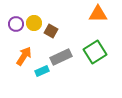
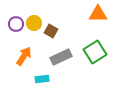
cyan rectangle: moved 8 px down; rotated 16 degrees clockwise
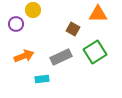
yellow circle: moved 1 px left, 13 px up
brown square: moved 22 px right, 2 px up
orange arrow: rotated 36 degrees clockwise
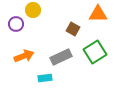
cyan rectangle: moved 3 px right, 1 px up
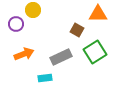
brown square: moved 4 px right, 1 px down
orange arrow: moved 2 px up
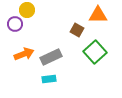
yellow circle: moved 6 px left
orange triangle: moved 1 px down
purple circle: moved 1 px left
green square: rotated 10 degrees counterclockwise
gray rectangle: moved 10 px left
cyan rectangle: moved 4 px right, 1 px down
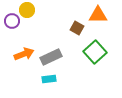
purple circle: moved 3 px left, 3 px up
brown square: moved 2 px up
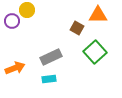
orange arrow: moved 9 px left, 14 px down
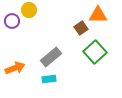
yellow circle: moved 2 px right
brown square: moved 4 px right; rotated 24 degrees clockwise
gray rectangle: rotated 15 degrees counterclockwise
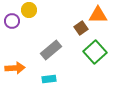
gray rectangle: moved 7 px up
orange arrow: rotated 18 degrees clockwise
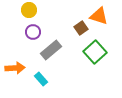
orange triangle: moved 1 px right, 1 px down; rotated 18 degrees clockwise
purple circle: moved 21 px right, 11 px down
cyan rectangle: moved 8 px left; rotated 56 degrees clockwise
